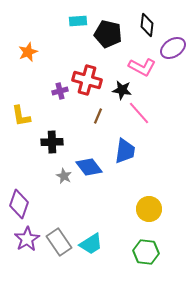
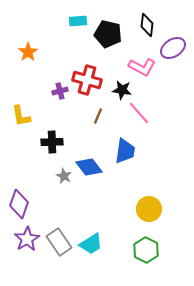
orange star: rotated 12 degrees counterclockwise
green hexagon: moved 2 px up; rotated 20 degrees clockwise
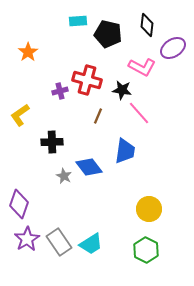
yellow L-shape: moved 1 px left, 1 px up; rotated 65 degrees clockwise
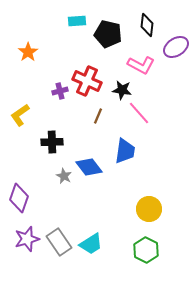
cyan rectangle: moved 1 px left
purple ellipse: moved 3 px right, 1 px up
pink L-shape: moved 1 px left, 2 px up
red cross: moved 1 px down; rotated 8 degrees clockwise
purple diamond: moved 6 px up
purple star: rotated 15 degrees clockwise
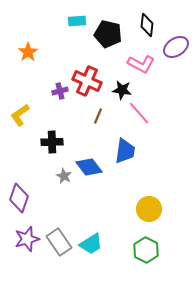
pink L-shape: moved 1 px up
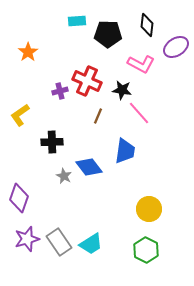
black pentagon: rotated 12 degrees counterclockwise
